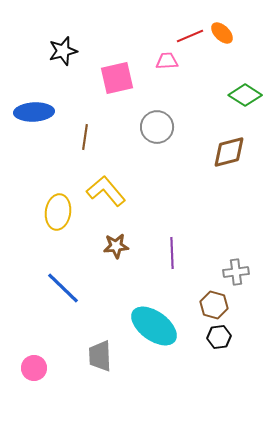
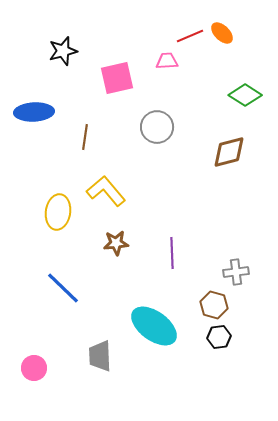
brown star: moved 3 px up
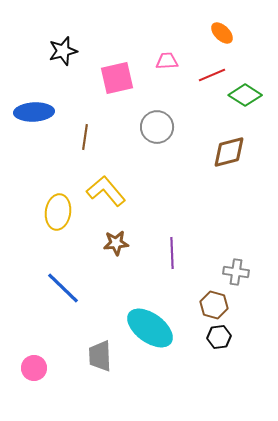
red line: moved 22 px right, 39 px down
gray cross: rotated 15 degrees clockwise
cyan ellipse: moved 4 px left, 2 px down
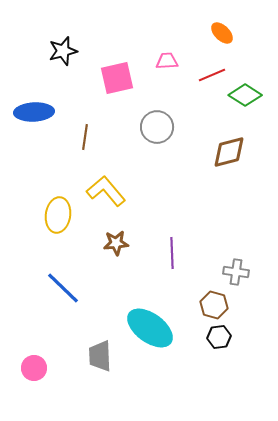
yellow ellipse: moved 3 px down
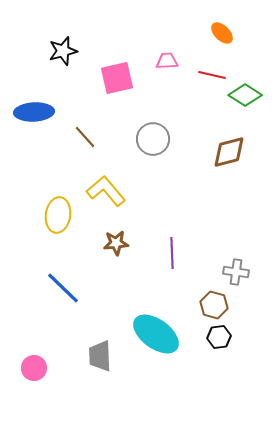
red line: rotated 36 degrees clockwise
gray circle: moved 4 px left, 12 px down
brown line: rotated 50 degrees counterclockwise
cyan ellipse: moved 6 px right, 6 px down
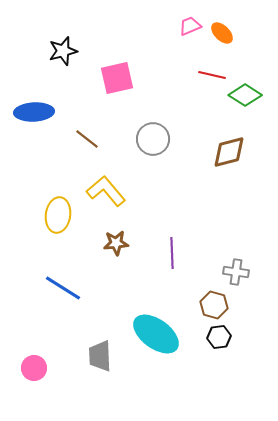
pink trapezoid: moved 23 px right, 35 px up; rotated 20 degrees counterclockwise
brown line: moved 2 px right, 2 px down; rotated 10 degrees counterclockwise
blue line: rotated 12 degrees counterclockwise
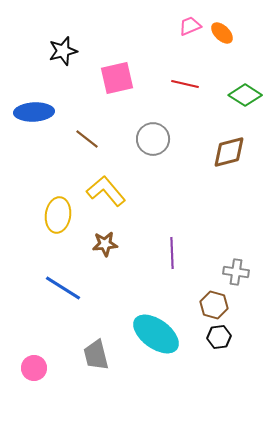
red line: moved 27 px left, 9 px down
brown star: moved 11 px left, 1 px down
gray trapezoid: moved 4 px left, 1 px up; rotated 12 degrees counterclockwise
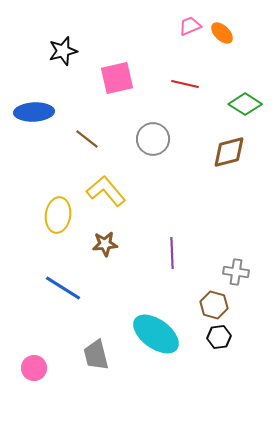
green diamond: moved 9 px down
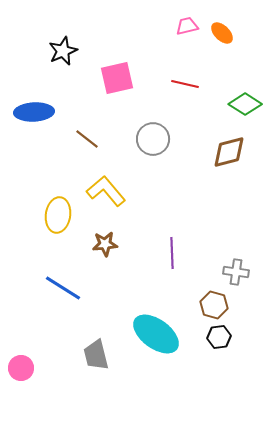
pink trapezoid: moved 3 px left; rotated 10 degrees clockwise
black star: rotated 8 degrees counterclockwise
pink circle: moved 13 px left
